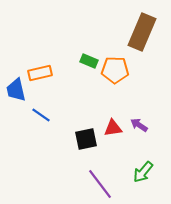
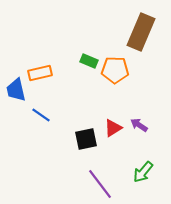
brown rectangle: moved 1 px left
red triangle: rotated 24 degrees counterclockwise
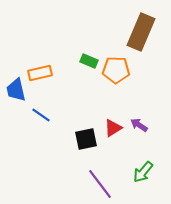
orange pentagon: moved 1 px right
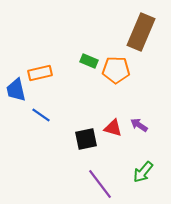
red triangle: rotated 48 degrees clockwise
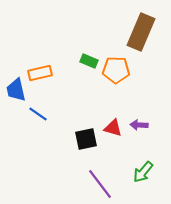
blue line: moved 3 px left, 1 px up
purple arrow: rotated 30 degrees counterclockwise
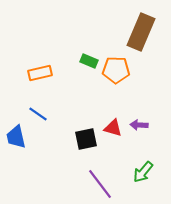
blue trapezoid: moved 47 px down
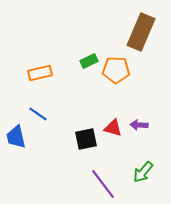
green rectangle: rotated 48 degrees counterclockwise
purple line: moved 3 px right
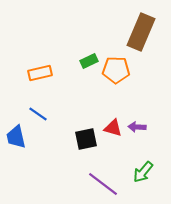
purple arrow: moved 2 px left, 2 px down
purple line: rotated 16 degrees counterclockwise
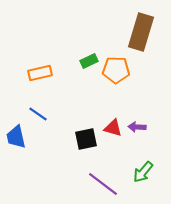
brown rectangle: rotated 6 degrees counterclockwise
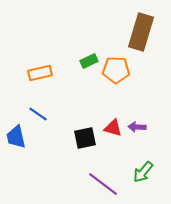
black square: moved 1 px left, 1 px up
